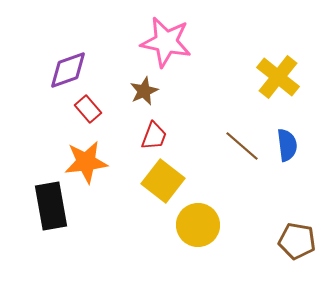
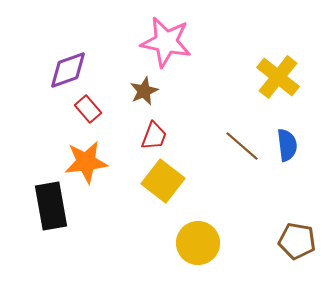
yellow circle: moved 18 px down
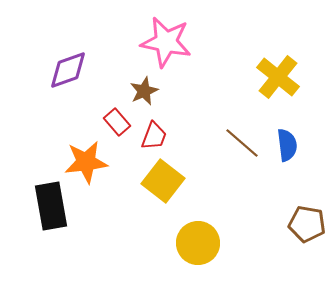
red rectangle: moved 29 px right, 13 px down
brown line: moved 3 px up
brown pentagon: moved 10 px right, 17 px up
